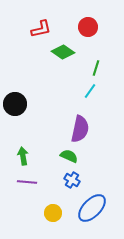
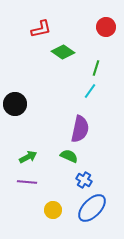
red circle: moved 18 px right
green arrow: moved 5 px right, 1 px down; rotated 72 degrees clockwise
blue cross: moved 12 px right
yellow circle: moved 3 px up
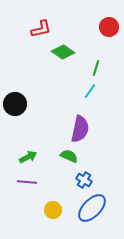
red circle: moved 3 px right
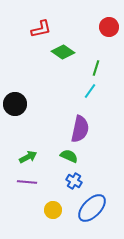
blue cross: moved 10 px left, 1 px down
